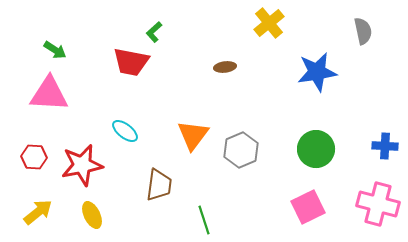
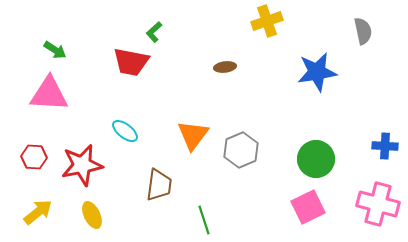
yellow cross: moved 2 px left, 2 px up; rotated 20 degrees clockwise
green circle: moved 10 px down
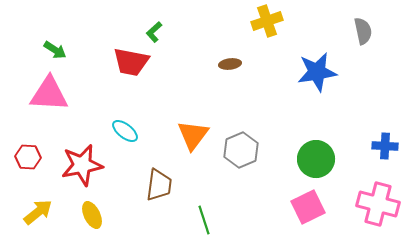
brown ellipse: moved 5 px right, 3 px up
red hexagon: moved 6 px left
